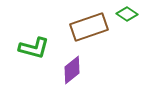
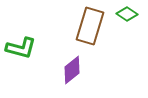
brown rectangle: moved 1 px right, 1 px up; rotated 54 degrees counterclockwise
green L-shape: moved 13 px left
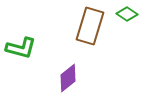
purple diamond: moved 4 px left, 8 px down
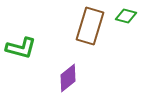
green diamond: moved 1 px left, 2 px down; rotated 20 degrees counterclockwise
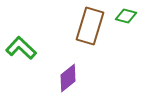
green L-shape: rotated 152 degrees counterclockwise
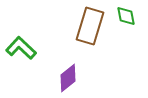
green diamond: rotated 65 degrees clockwise
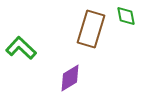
brown rectangle: moved 1 px right, 3 px down
purple diamond: moved 2 px right; rotated 8 degrees clockwise
